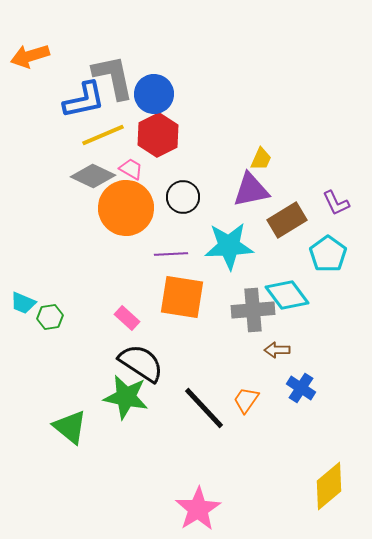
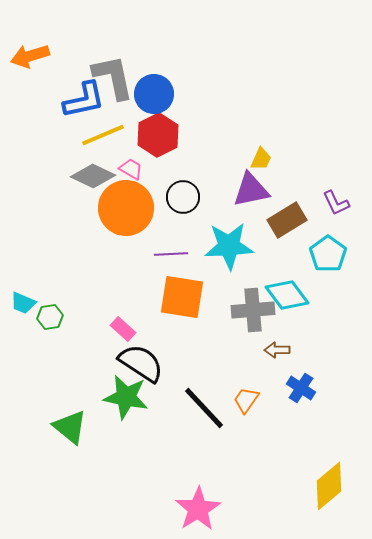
pink rectangle: moved 4 px left, 11 px down
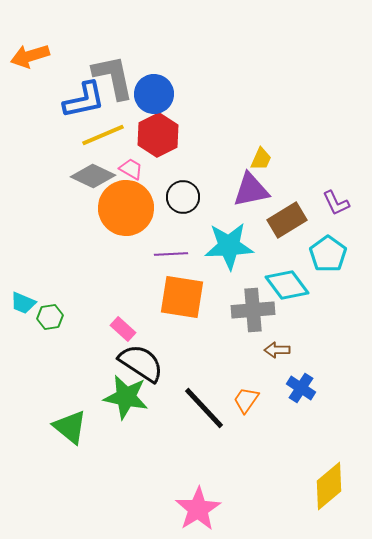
cyan diamond: moved 10 px up
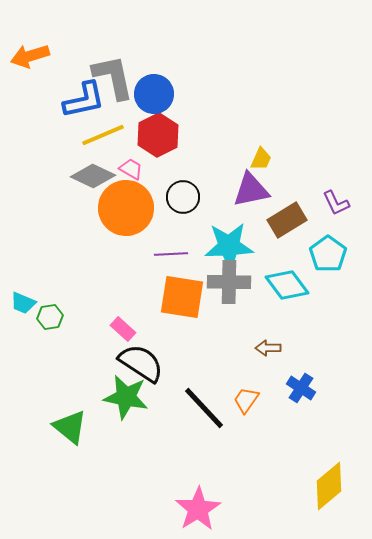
gray cross: moved 24 px left, 28 px up; rotated 6 degrees clockwise
brown arrow: moved 9 px left, 2 px up
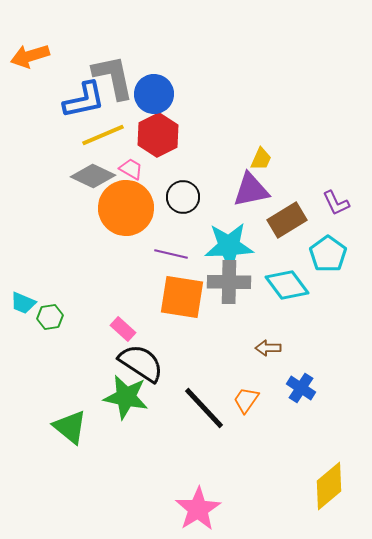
purple line: rotated 16 degrees clockwise
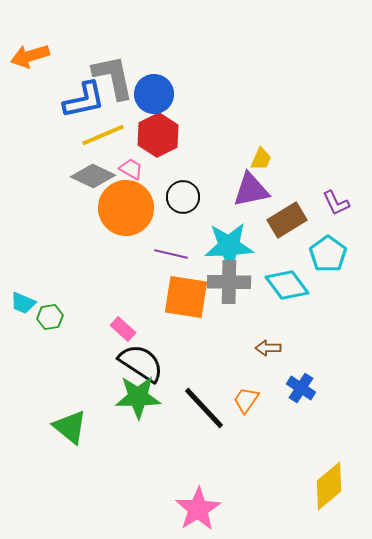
orange square: moved 4 px right
green star: moved 12 px right; rotated 12 degrees counterclockwise
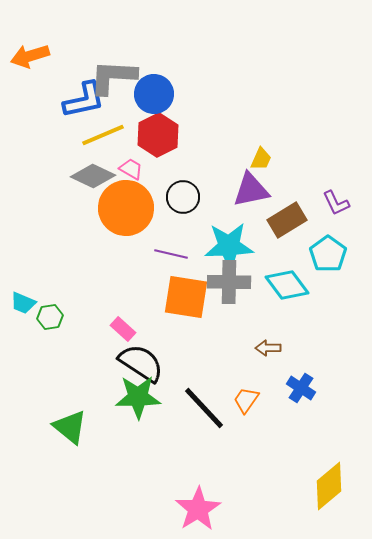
gray L-shape: rotated 75 degrees counterclockwise
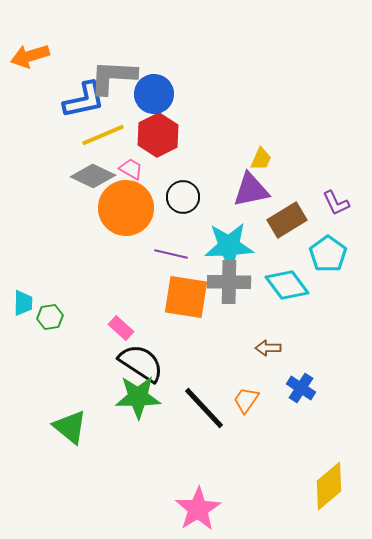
cyan trapezoid: rotated 112 degrees counterclockwise
pink rectangle: moved 2 px left, 1 px up
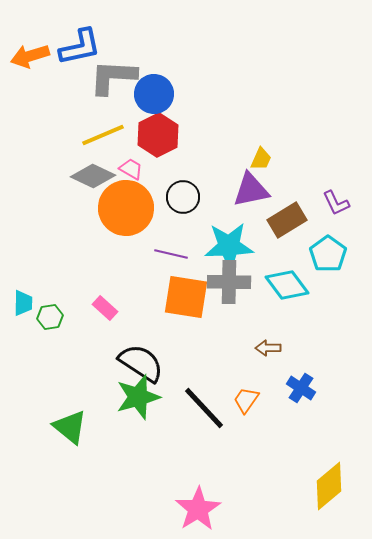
blue L-shape: moved 4 px left, 53 px up
pink rectangle: moved 16 px left, 20 px up
green star: rotated 15 degrees counterclockwise
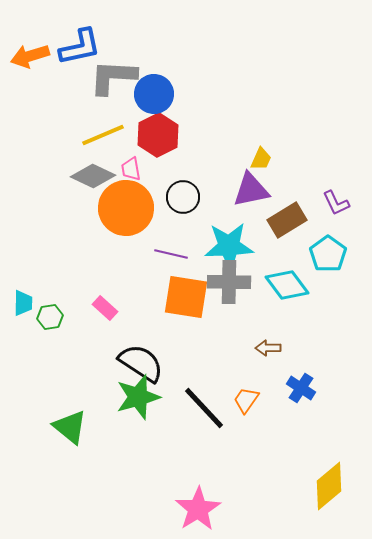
pink trapezoid: rotated 130 degrees counterclockwise
